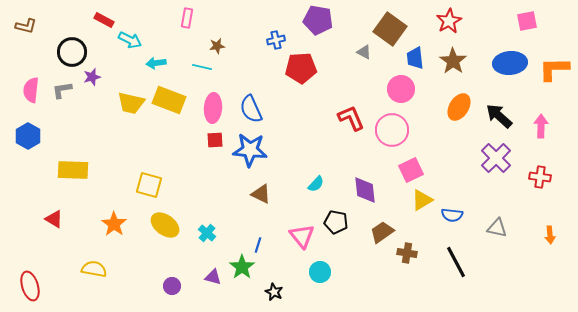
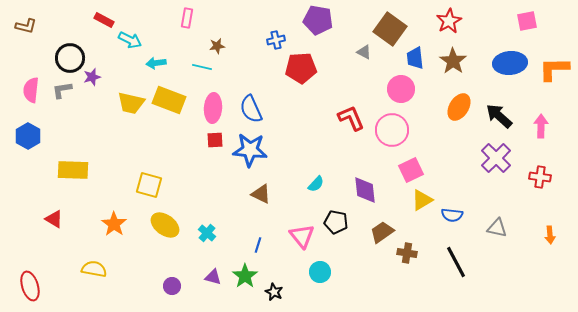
black circle at (72, 52): moved 2 px left, 6 px down
green star at (242, 267): moved 3 px right, 9 px down
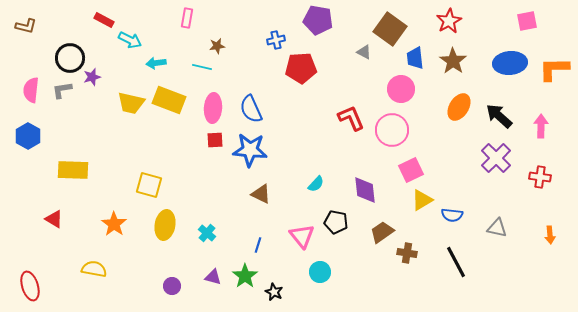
yellow ellipse at (165, 225): rotated 64 degrees clockwise
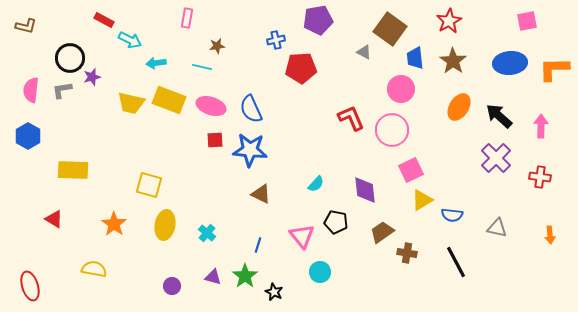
purple pentagon at (318, 20): rotated 20 degrees counterclockwise
pink ellipse at (213, 108): moved 2 px left, 2 px up; rotated 76 degrees counterclockwise
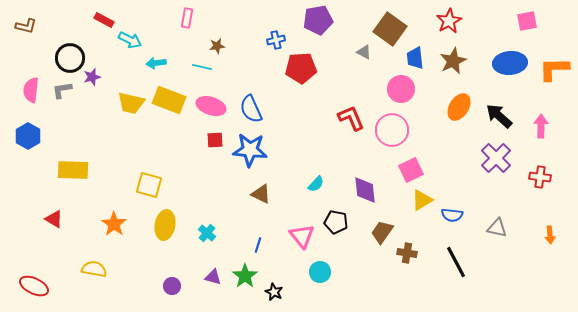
brown star at (453, 61): rotated 12 degrees clockwise
brown trapezoid at (382, 232): rotated 20 degrees counterclockwise
red ellipse at (30, 286): moved 4 px right; rotated 48 degrees counterclockwise
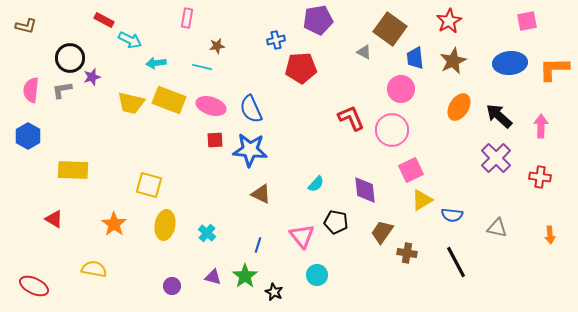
cyan circle at (320, 272): moved 3 px left, 3 px down
